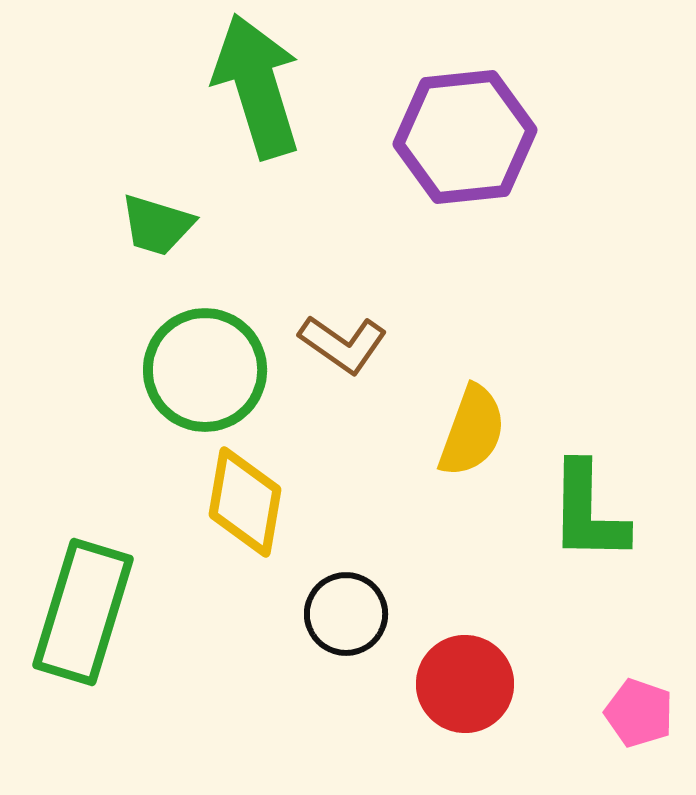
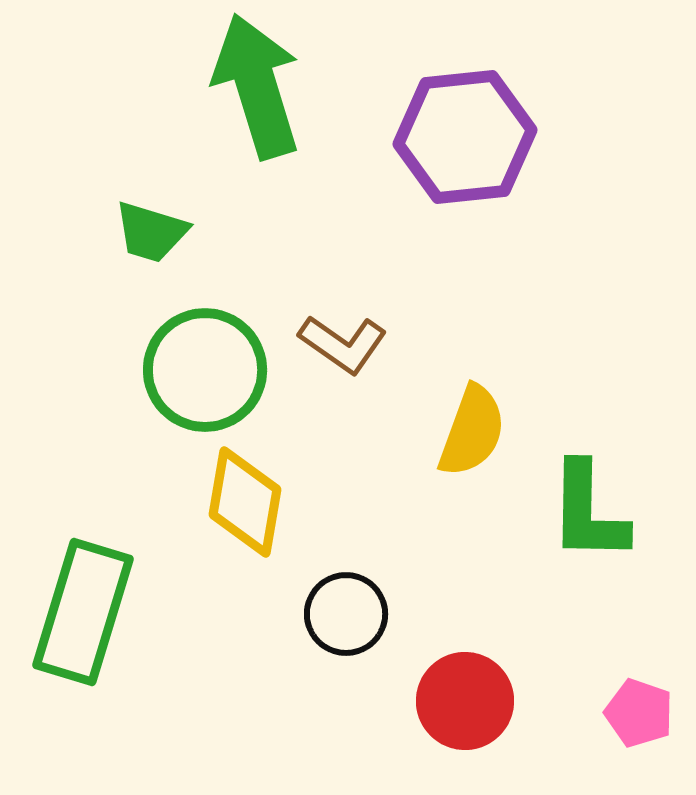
green trapezoid: moved 6 px left, 7 px down
red circle: moved 17 px down
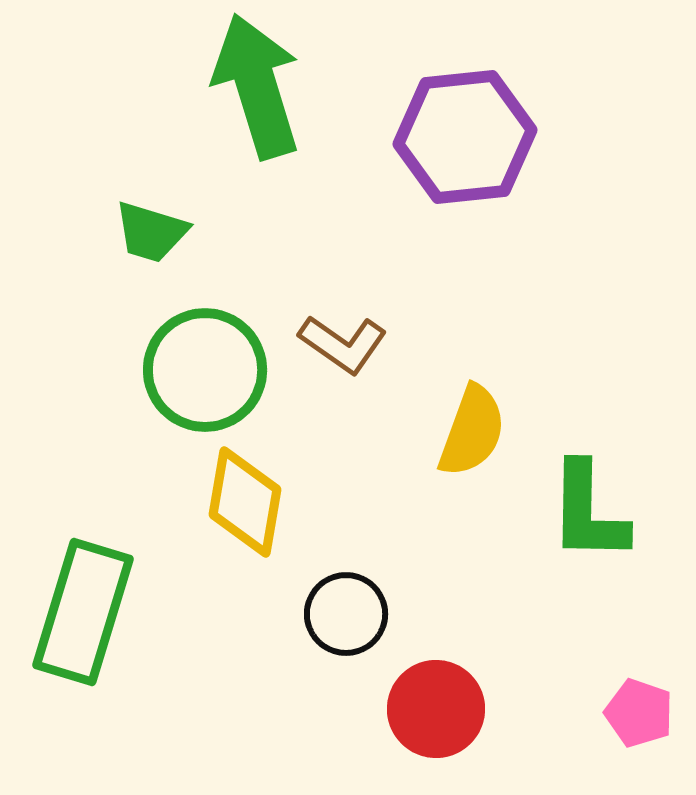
red circle: moved 29 px left, 8 px down
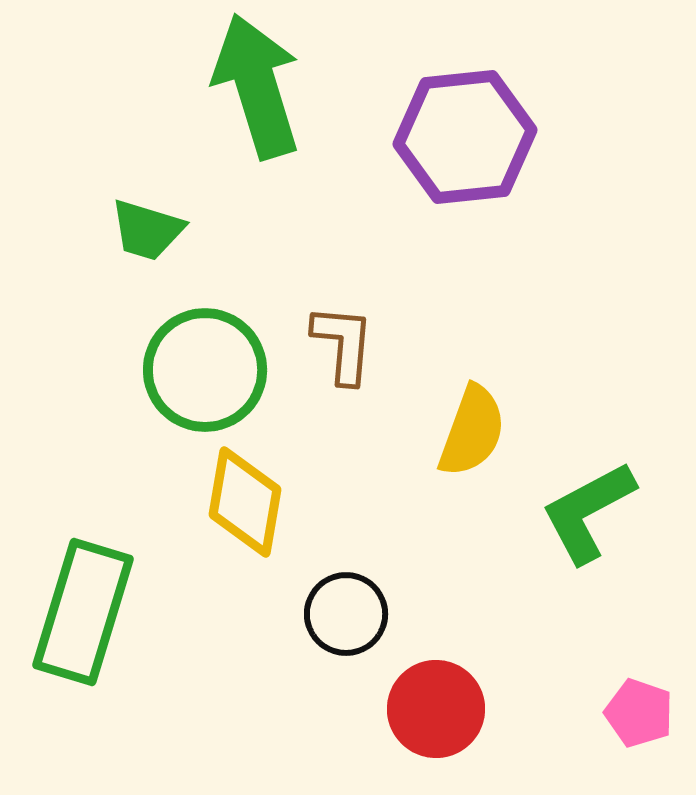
green trapezoid: moved 4 px left, 2 px up
brown L-shape: rotated 120 degrees counterclockwise
green L-shape: rotated 61 degrees clockwise
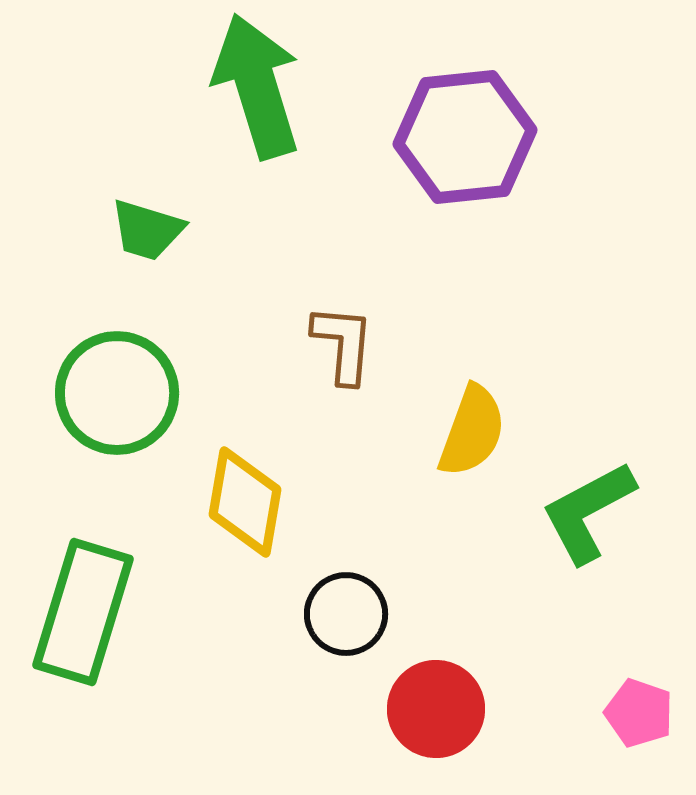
green circle: moved 88 px left, 23 px down
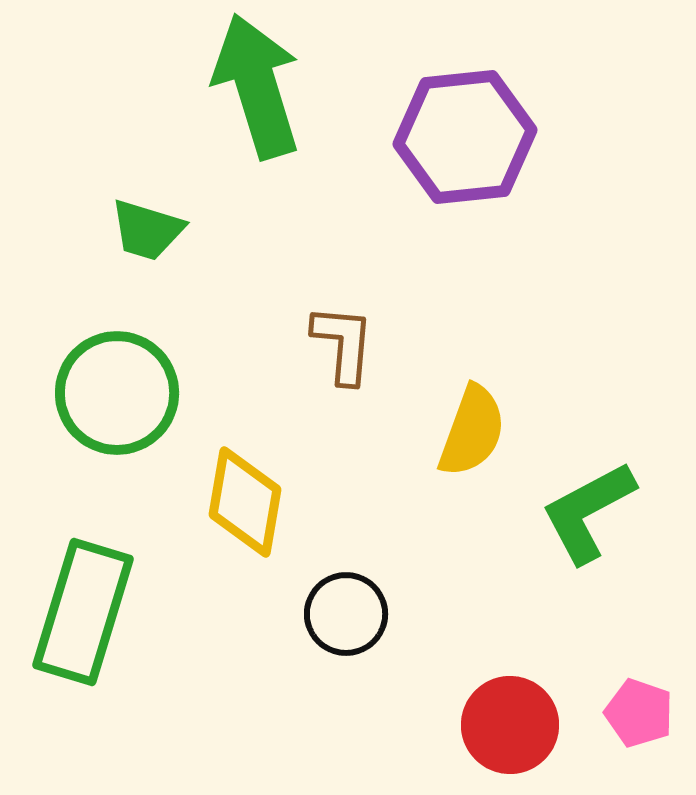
red circle: moved 74 px right, 16 px down
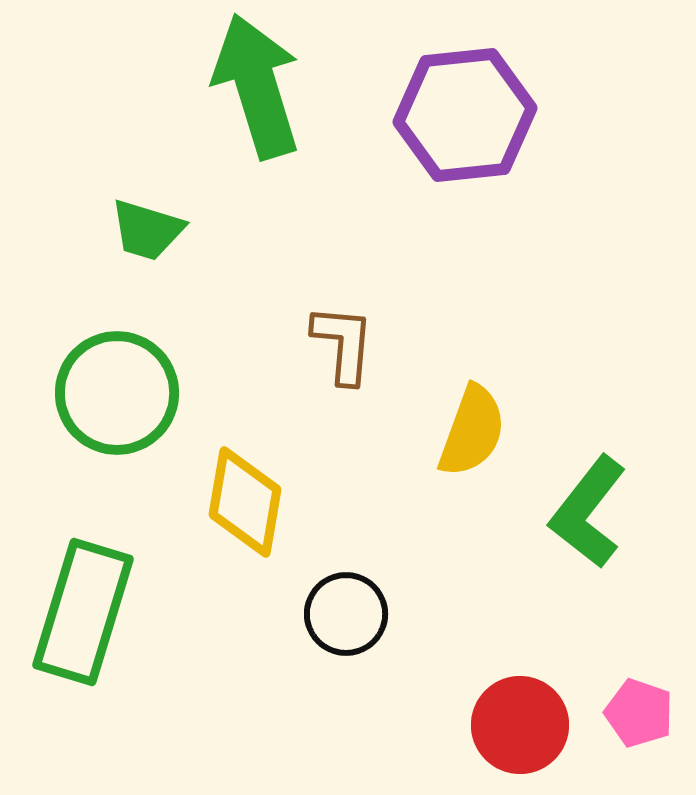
purple hexagon: moved 22 px up
green L-shape: rotated 24 degrees counterclockwise
red circle: moved 10 px right
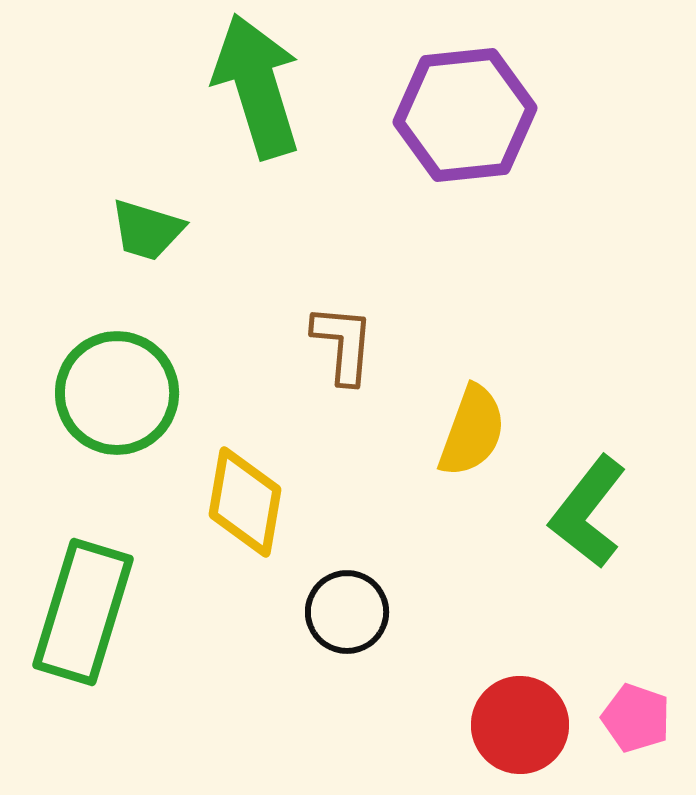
black circle: moved 1 px right, 2 px up
pink pentagon: moved 3 px left, 5 px down
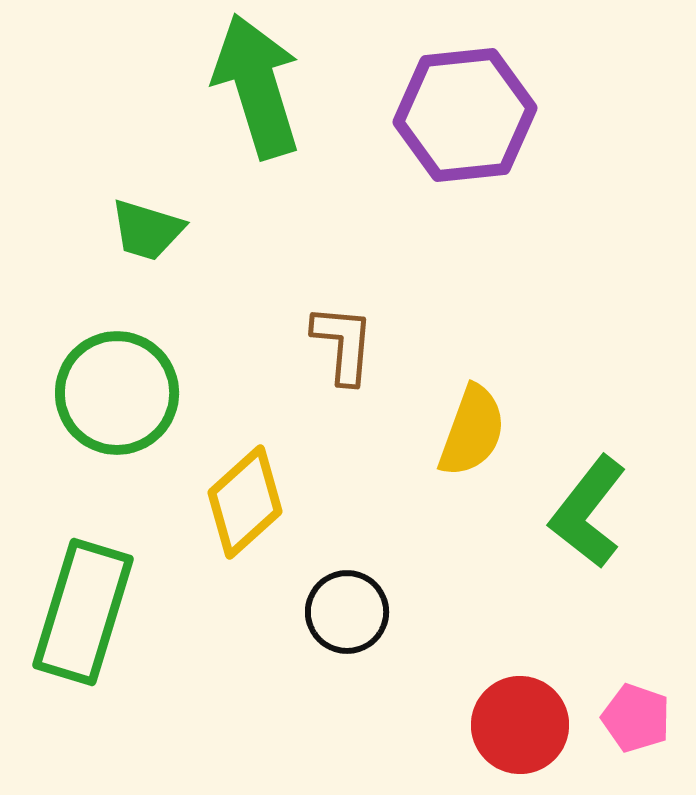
yellow diamond: rotated 38 degrees clockwise
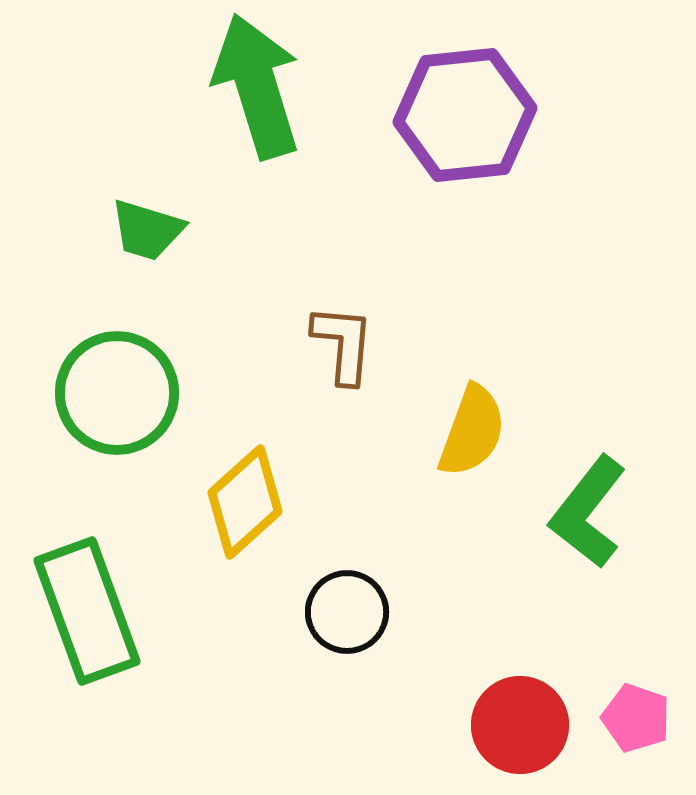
green rectangle: moved 4 px right, 1 px up; rotated 37 degrees counterclockwise
